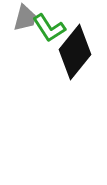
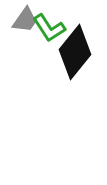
gray trapezoid: moved 2 px down; rotated 20 degrees clockwise
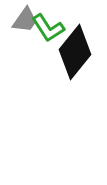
green L-shape: moved 1 px left
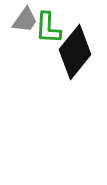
green L-shape: rotated 36 degrees clockwise
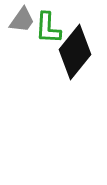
gray trapezoid: moved 3 px left
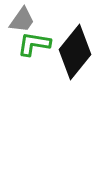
green L-shape: moved 14 px left, 16 px down; rotated 96 degrees clockwise
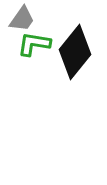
gray trapezoid: moved 1 px up
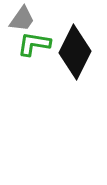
black diamond: rotated 12 degrees counterclockwise
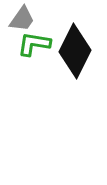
black diamond: moved 1 px up
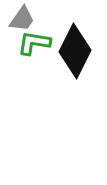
green L-shape: moved 1 px up
